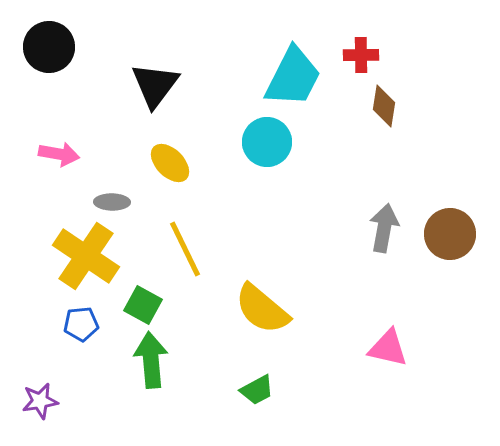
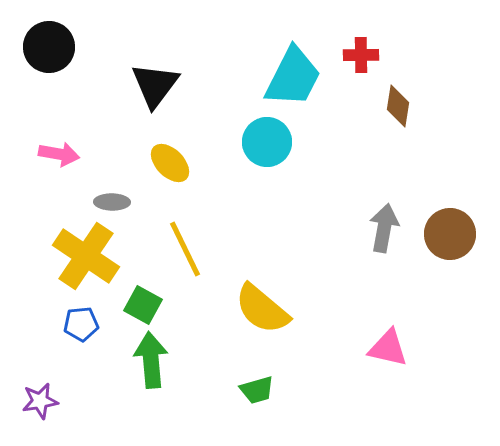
brown diamond: moved 14 px right
green trapezoid: rotated 12 degrees clockwise
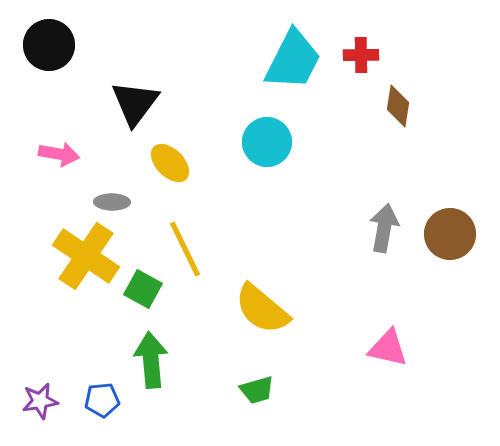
black circle: moved 2 px up
cyan trapezoid: moved 17 px up
black triangle: moved 20 px left, 18 px down
green square: moved 16 px up
blue pentagon: moved 21 px right, 76 px down
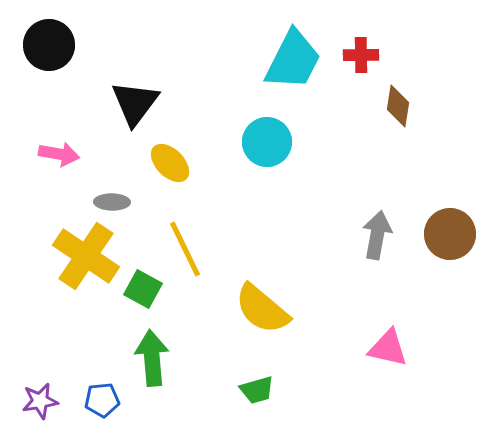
gray arrow: moved 7 px left, 7 px down
green arrow: moved 1 px right, 2 px up
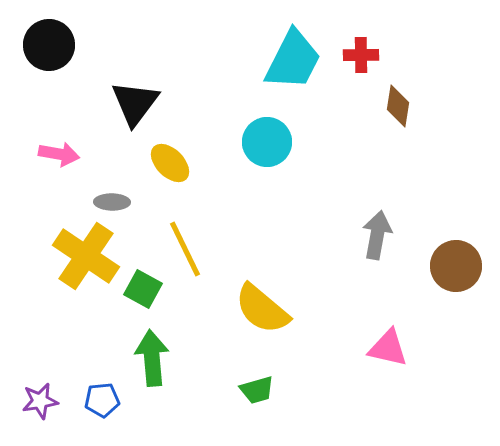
brown circle: moved 6 px right, 32 px down
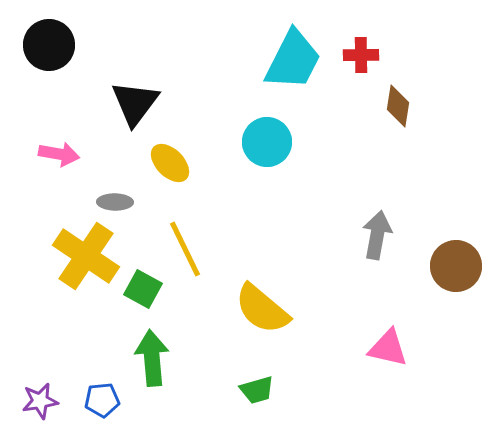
gray ellipse: moved 3 px right
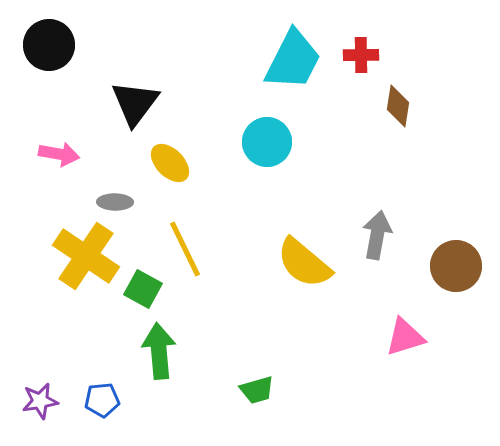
yellow semicircle: moved 42 px right, 46 px up
pink triangle: moved 17 px right, 11 px up; rotated 30 degrees counterclockwise
green arrow: moved 7 px right, 7 px up
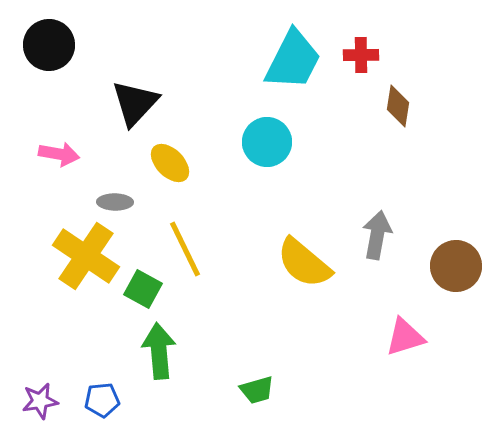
black triangle: rotated 6 degrees clockwise
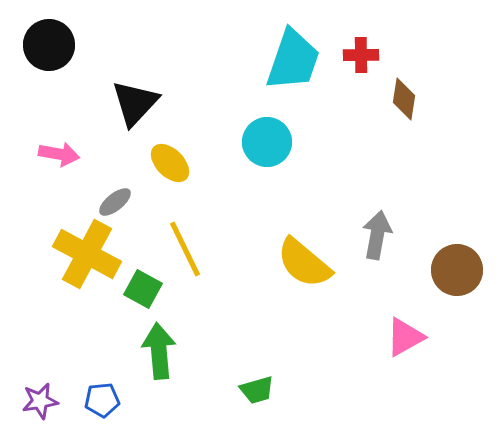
cyan trapezoid: rotated 8 degrees counterclockwise
brown diamond: moved 6 px right, 7 px up
gray ellipse: rotated 40 degrees counterclockwise
yellow cross: moved 1 px right, 2 px up; rotated 6 degrees counterclockwise
brown circle: moved 1 px right, 4 px down
pink triangle: rotated 12 degrees counterclockwise
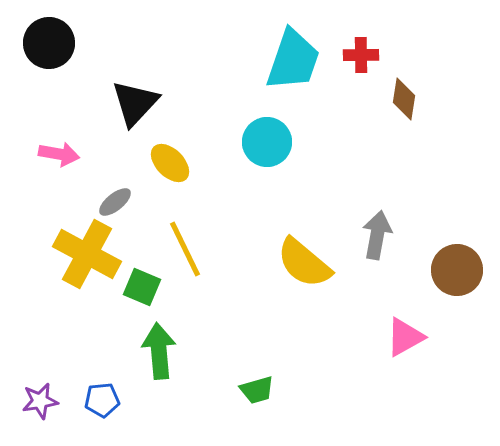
black circle: moved 2 px up
green square: moved 1 px left, 2 px up; rotated 6 degrees counterclockwise
